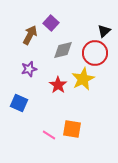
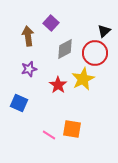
brown arrow: moved 2 px left, 1 px down; rotated 36 degrees counterclockwise
gray diamond: moved 2 px right, 1 px up; rotated 15 degrees counterclockwise
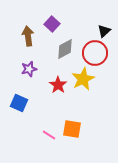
purple square: moved 1 px right, 1 px down
